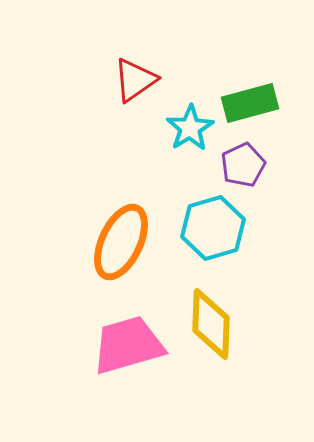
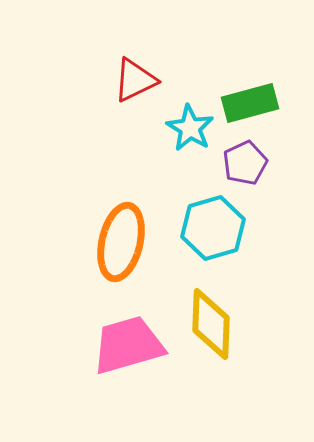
red triangle: rotated 9 degrees clockwise
cyan star: rotated 9 degrees counterclockwise
purple pentagon: moved 2 px right, 2 px up
orange ellipse: rotated 12 degrees counterclockwise
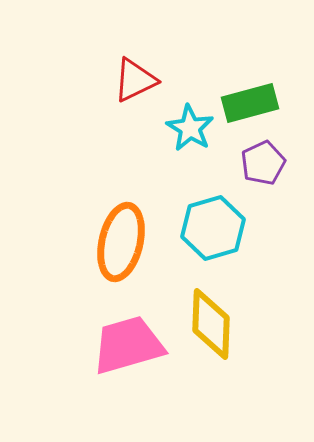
purple pentagon: moved 18 px right
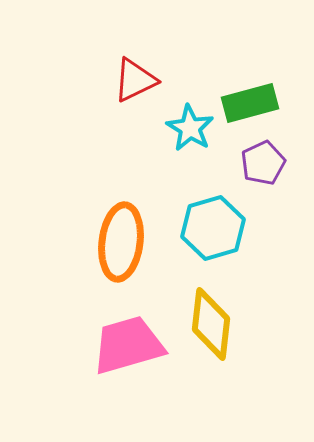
orange ellipse: rotated 6 degrees counterclockwise
yellow diamond: rotated 4 degrees clockwise
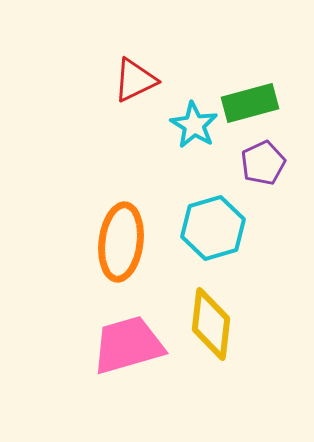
cyan star: moved 4 px right, 3 px up
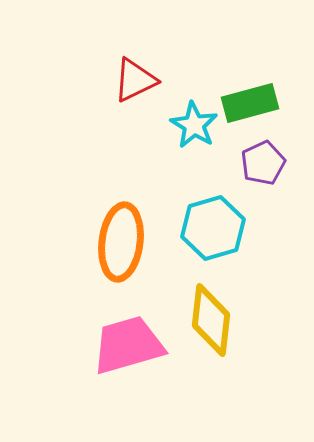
yellow diamond: moved 4 px up
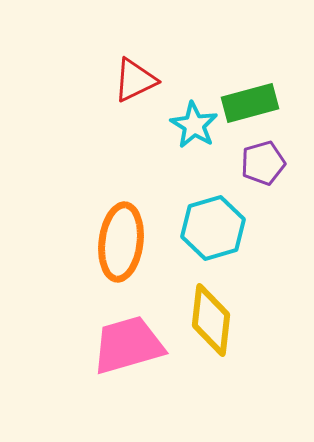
purple pentagon: rotated 9 degrees clockwise
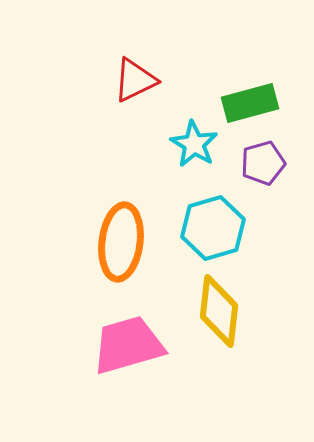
cyan star: moved 19 px down
yellow diamond: moved 8 px right, 9 px up
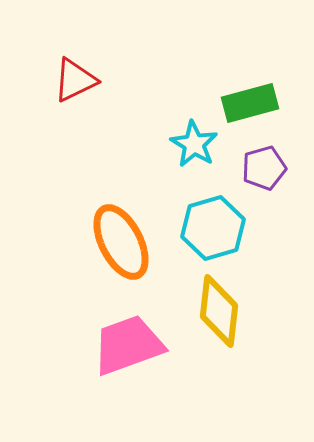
red triangle: moved 60 px left
purple pentagon: moved 1 px right, 5 px down
orange ellipse: rotated 34 degrees counterclockwise
pink trapezoid: rotated 4 degrees counterclockwise
